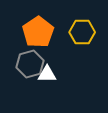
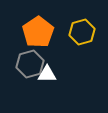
yellow hexagon: rotated 15 degrees counterclockwise
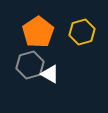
gray hexagon: moved 1 px down
white triangle: moved 3 px right; rotated 30 degrees clockwise
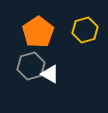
yellow hexagon: moved 3 px right, 2 px up
gray hexagon: moved 1 px right, 1 px down
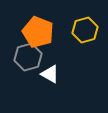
orange pentagon: rotated 16 degrees counterclockwise
gray hexagon: moved 3 px left, 9 px up
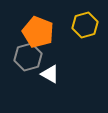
yellow hexagon: moved 5 px up
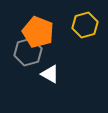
gray hexagon: moved 5 px up
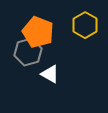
yellow hexagon: rotated 15 degrees counterclockwise
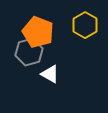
gray hexagon: moved 1 px right
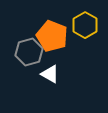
orange pentagon: moved 14 px right, 4 px down
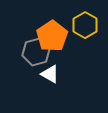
orange pentagon: rotated 16 degrees clockwise
gray hexagon: moved 7 px right
